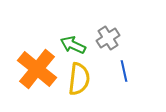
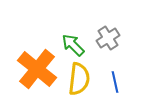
green arrow: rotated 20 degrees clockwise
blue line: moved 9 px left, 11 px down
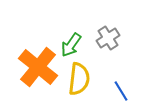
green arrow: moved 2 px left; rotated 100 degrees counterclockwise
orange cross: moved 1 px right, 2 px up
blue line: moved 6 px right, 9 px down; rotated 20 degrees counterclockwise
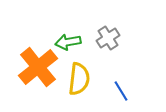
green arrow: moved 3 px left, 3 px up; rotated 45 degrees clockwise
orange cross: rotated 12 degrees clockwise
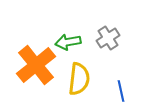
orange cross: moved 2 px left, 2 px up
blue line: rotated 20 degrees clockwise
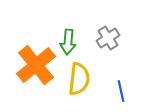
green arrow: rotated 75 degrees counterclockwise
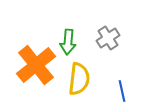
blue line: moved 1 px right
